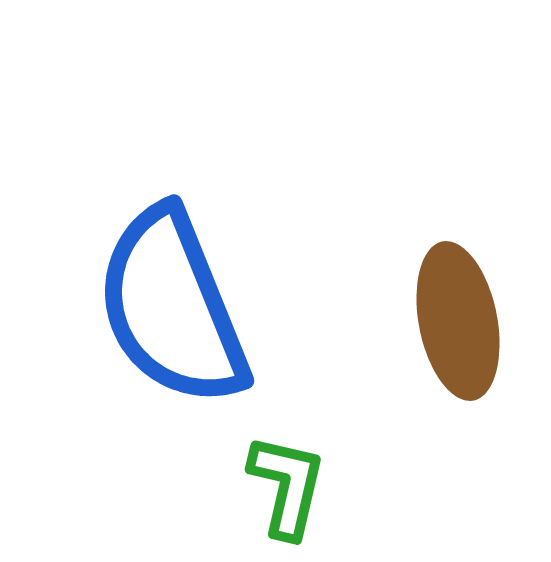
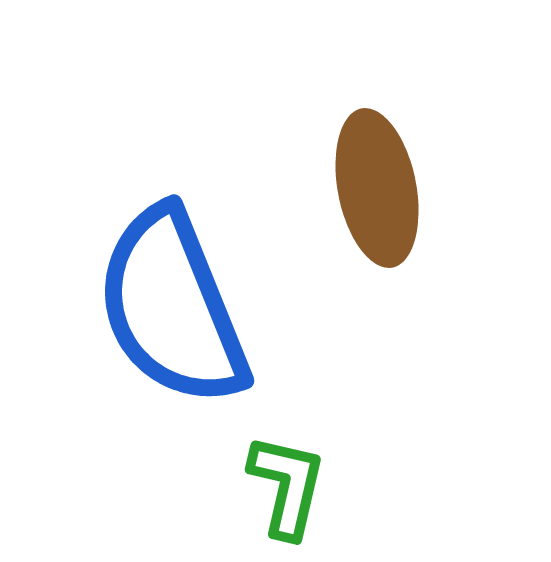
brown ellipse: moved 81 px left, 133 px up
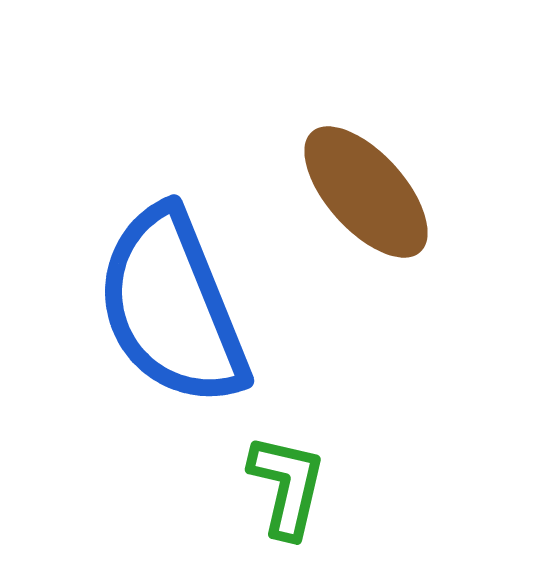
brown ellipse: moved 11 px left, 4 px down; rotated 31 degrees counterclockwise
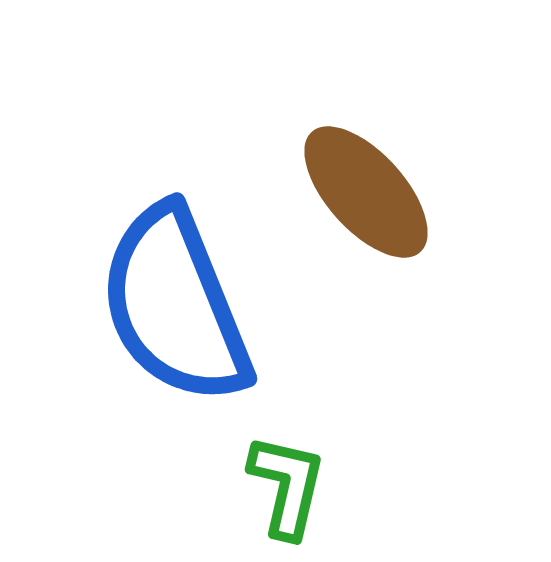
blue semicircle: moved 3 px right, 2 px up
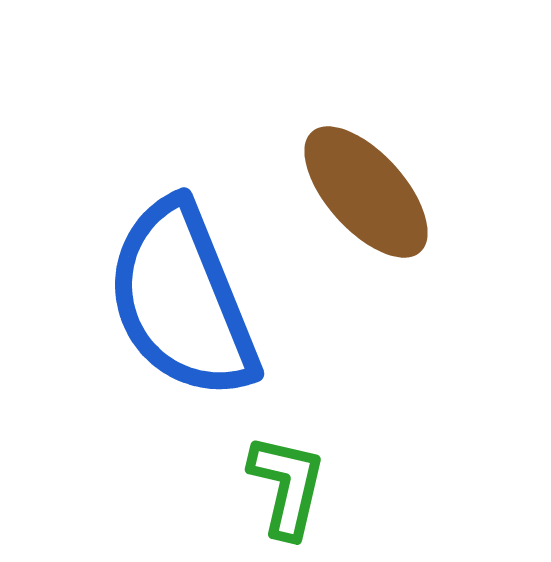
blue semicircle: moved 7 px right, 5 px up
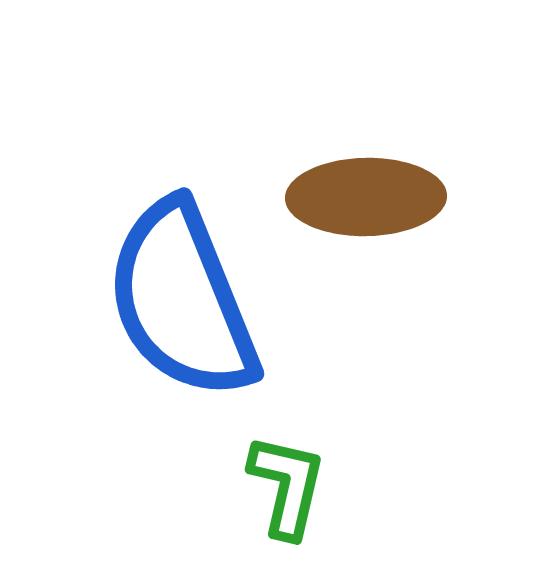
brown ellipse: moved 5 px down; rotated 49 degrees counterclockwise
